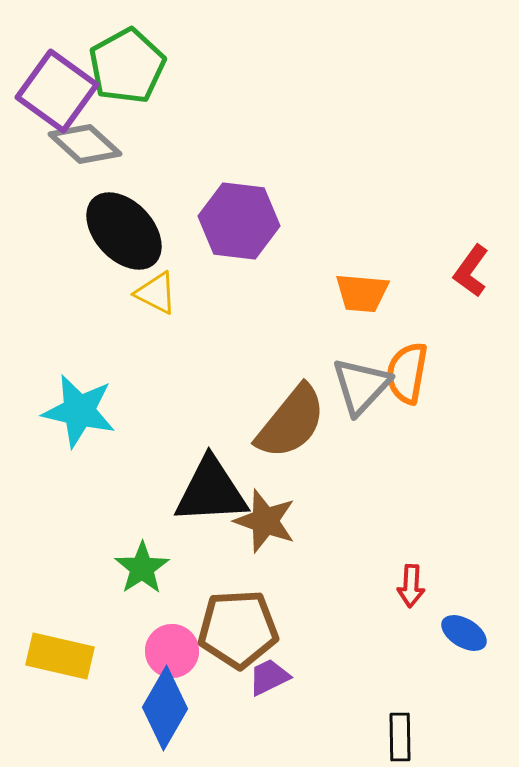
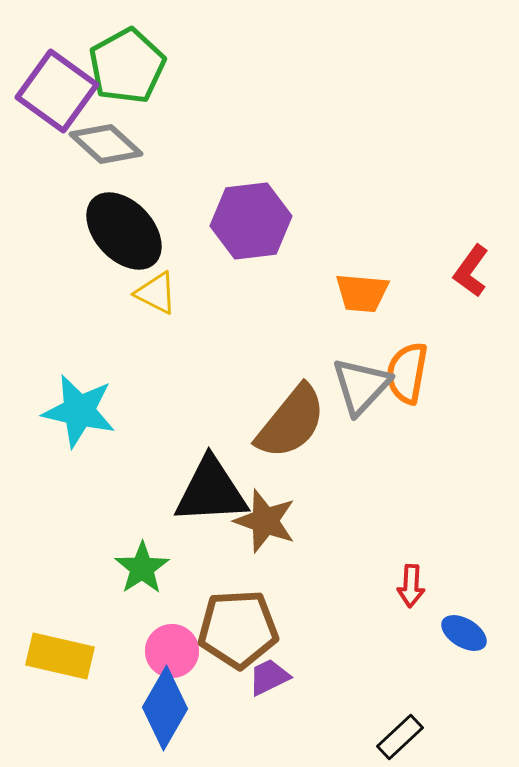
gray diamond: moved 21 px right
purple hexagon: moved 12 px right; rotated 14 degrees counterclockwise
black rectangle: rotated 48 degrees clockwise
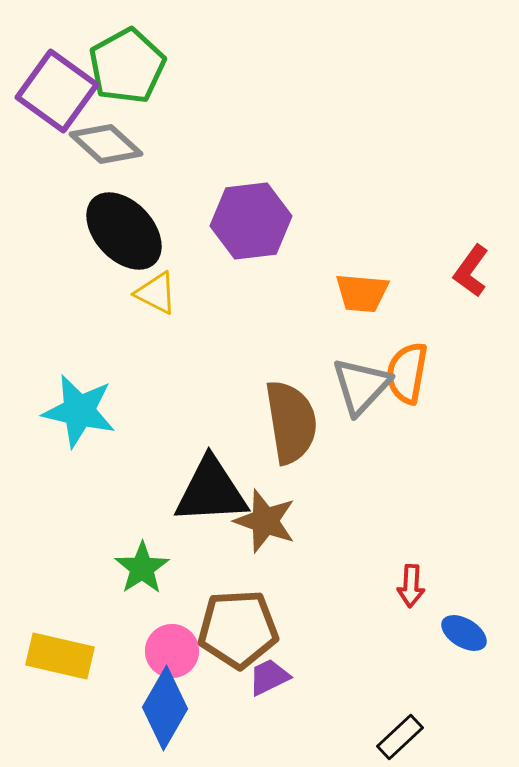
brown semicircle: rotated 48 degrees counterclockwise
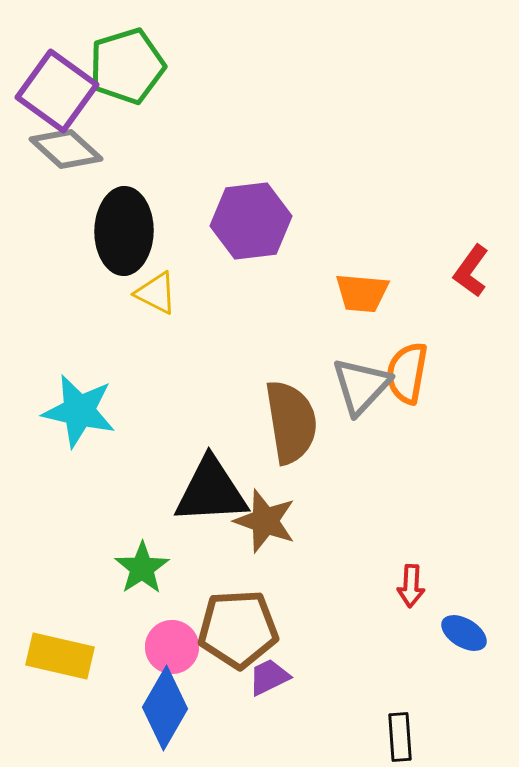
green pentagon: rotated 12 degrees clockwise
gray diamond: moved 40 px left, 5 px down
black ellipse: rotated 44 degrees clockwise
pink circle: moved 4 px up
black rectangle: rotated 51 degrees counterclockwise
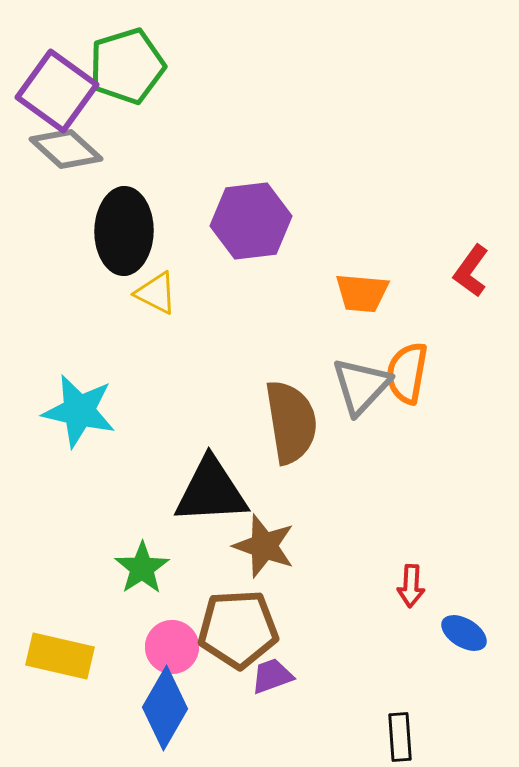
brown star: moved 1 px left, 25 px down
purple trapezoid: moved 3 px right, 1 px up; rotated 6 degrees clockwise
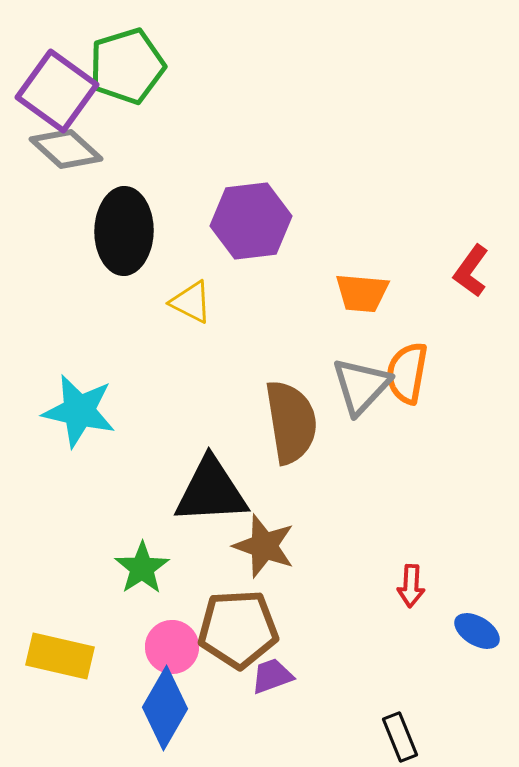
yellow triangle: moved 35 px right, 9 px down
blue ellipse: moved 13 px right, 2 px up
black rectangle: rotated 18 degrees counterclockwise
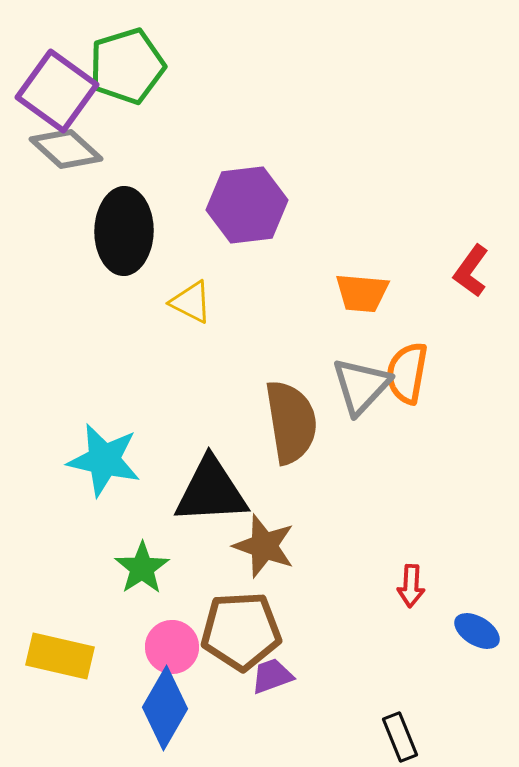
purple hexagon: moved 4 px left, 16 px up
cyan star: moved 25 px right, 49 px down
brown pentagon: moved 3 px right, 2 px down
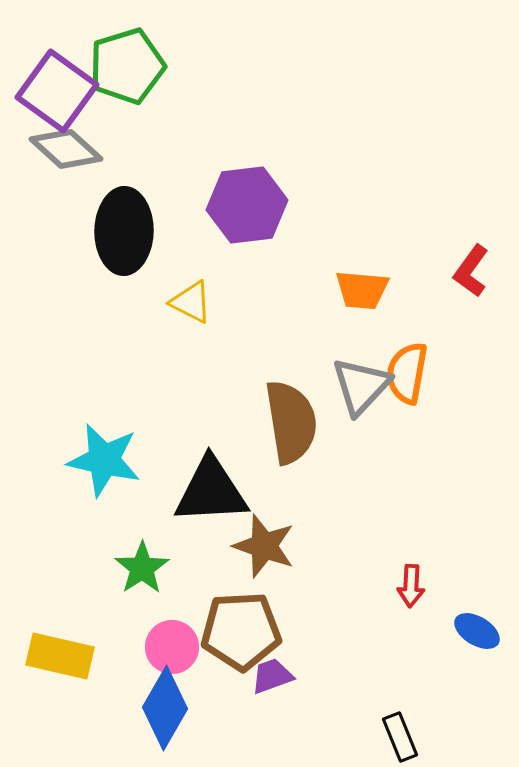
orange trapezoid: moved 3 px up
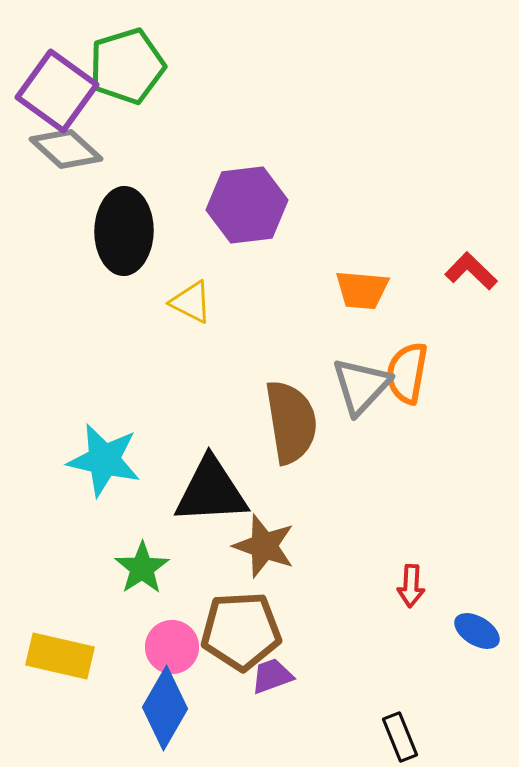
red L-shape: rotated 98 degrees clockwise
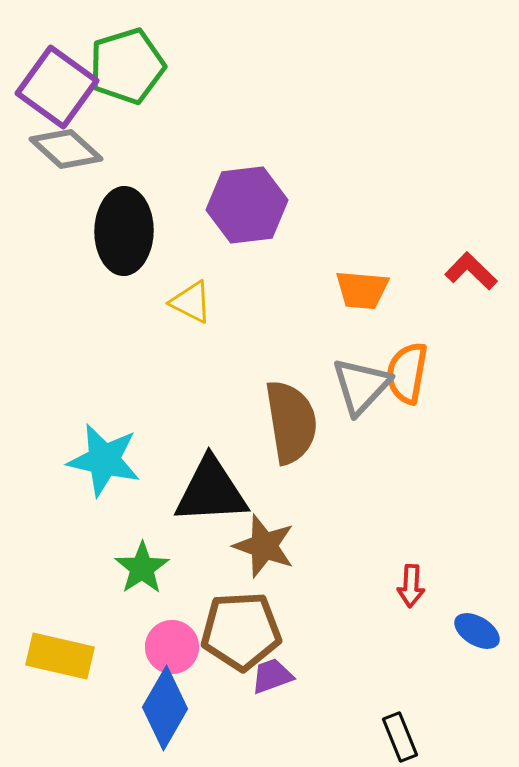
purple square: moved 4 px up
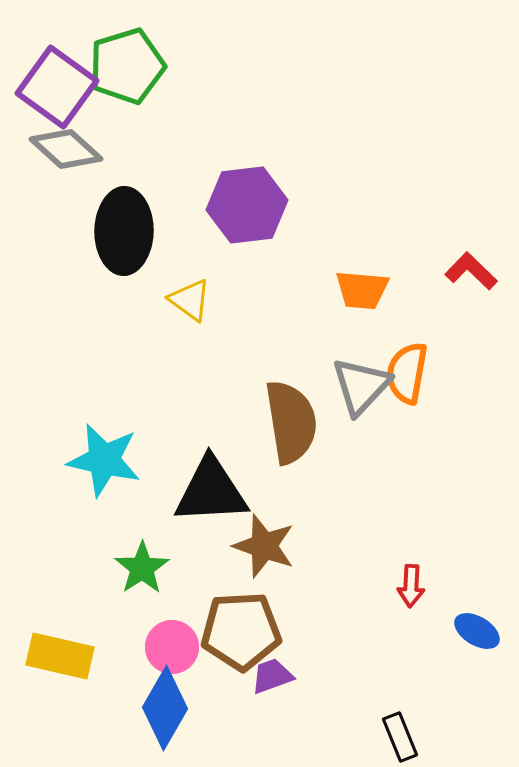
yellow triangle: moved 1 px left, 2 px up; rotated 9 degrees clockwise
